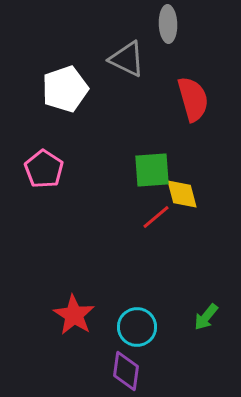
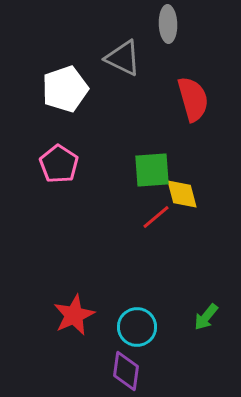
gray triangle: moved 4 px left, 1 px up
pink pentagon: moved 15 px right, 5 px up
red star: rotated 15 degrees clockwise
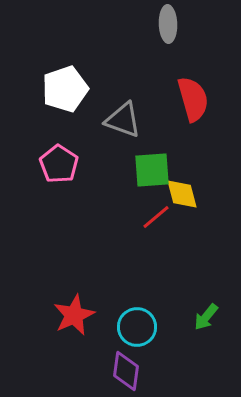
gray triangle: moved 62 px down; rotated 6 degrees counterclockwise
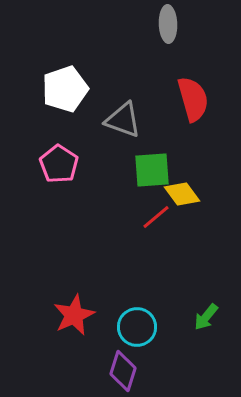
yellow diamond: rotated 21 degrees counterclockwise
purple diamond: moved 3 px left; rotated 9 degrees clockwise
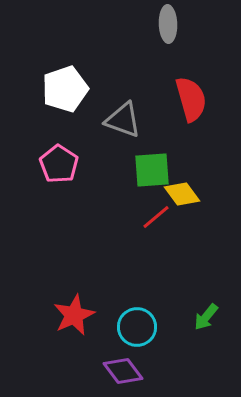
red semicircle: moved 2 px left
purple diamond: rotated 54 degrees counterclockwise
